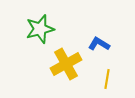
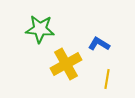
green star: rotated 20 degrees clockwise
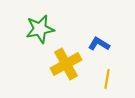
green star: rotated 16 degrees counterclockwise
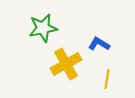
green star: moved 3 px right, 1 px up
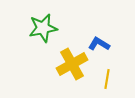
yellow cross: moved 6 px right
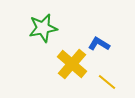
yellow cross: rotated 20 degrees counterclockwise
yellow line: moved 3 px down; rotated 60 degrees counterclockwise
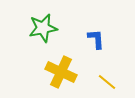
blue L-shape: moved 3 px left, 5 px up; rotated 55 degrees clockwise
yellow cross: moved 11 px left, 8 px down; rotated 16 degrees counterclockwise
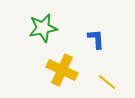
yellow cross: moved 1 px right, 2 px up
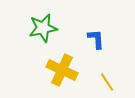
yellow line: rotated 18 degrees clockwise
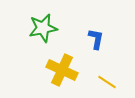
blue L-shape: rotated 15 degrees clockwise
yellow line: rotated 24 degrees counterclockwise
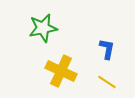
blue L-shape: moved 11 px right, 10 px down
yellow cross: moved 1 px left, 1 px down
